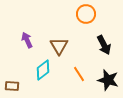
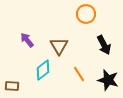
purple arrow: rotated 14 degrees counterclockwise
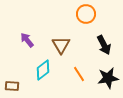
brown triangle: moved 2 px right, 1 px up
black star: moved 2 px up; rotated 25 degrees counterclockwise
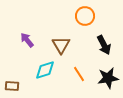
orange circle: moved 1 px left, 2 px down
cyan diamond: moved 2 px right; rotated 20 degrees clockwise
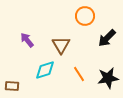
black arrow: moved 3 px right, 7 px up; rotated 72 degrees clockwise
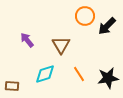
black arrow: moved 12 px up
cyan diamond: moved 4 px down
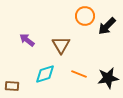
purple arrow: rotated 14 degrees counterclockwise
orange line: rotated 35 degrees counterclockwise
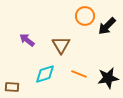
brown rectangle: moved 1 px down
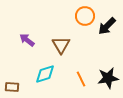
orange line: moved 2 px right, 5 px down; rotated 42 degrees clockwise
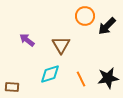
cyan diamond: moved 5 px right
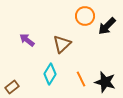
brown triangle: moved 1 px right, 1 px up; rotated 18 degrees clockwise
cyan diamond: rotated 40 degrees counterclockwise
black star: moved 3 px left, 4 px down; rotated 25 degrees clockwise
brown rectangle: rotated 40 degrees counterclockwise
